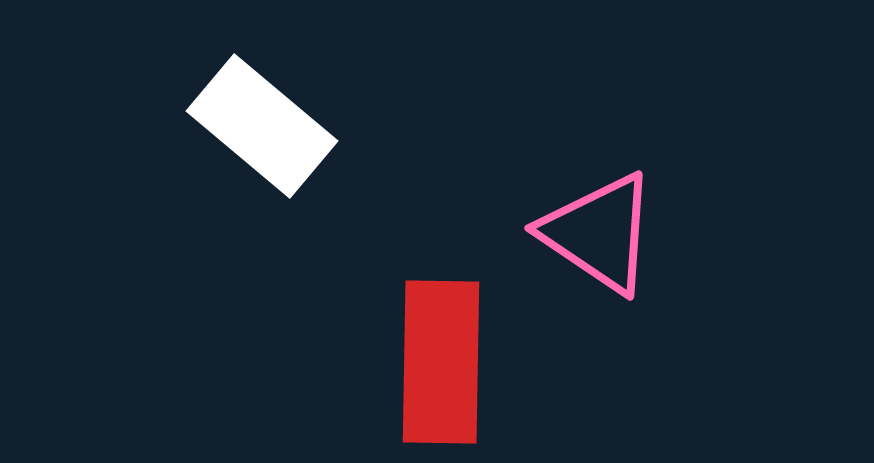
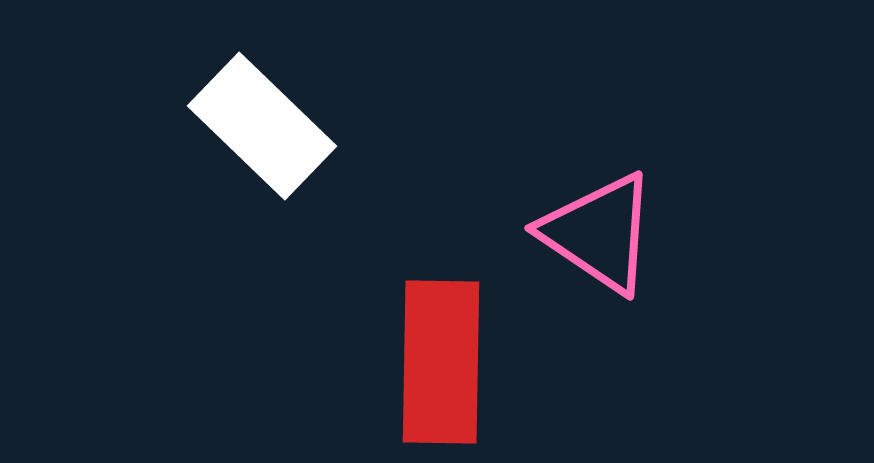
white rectangle: rotated 4 degrees clockwise
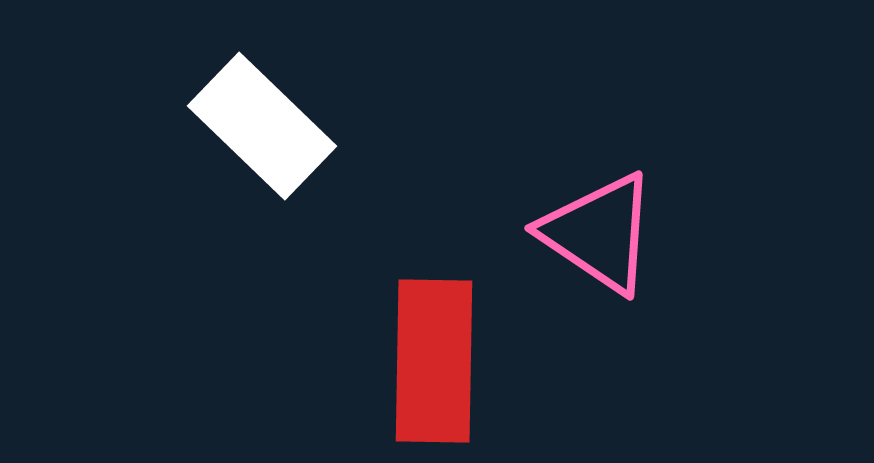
red rectangle: moved 7 px left, 1 px up
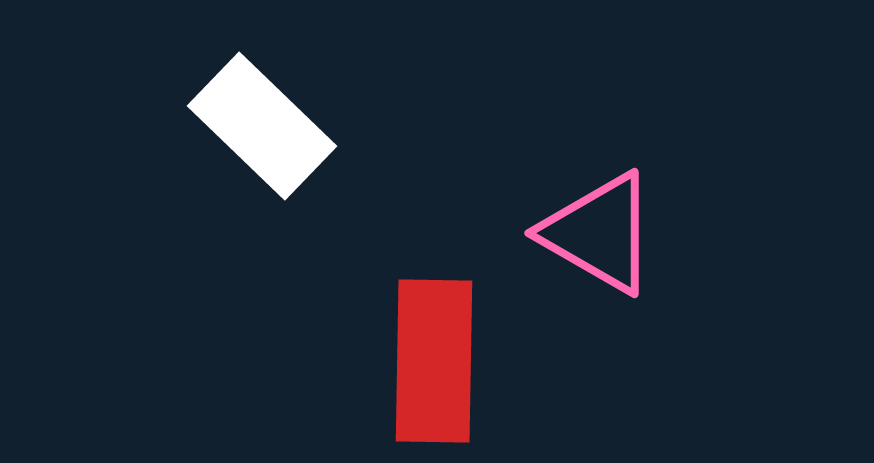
pink triangle: rotated 4 degrees counterclockwise
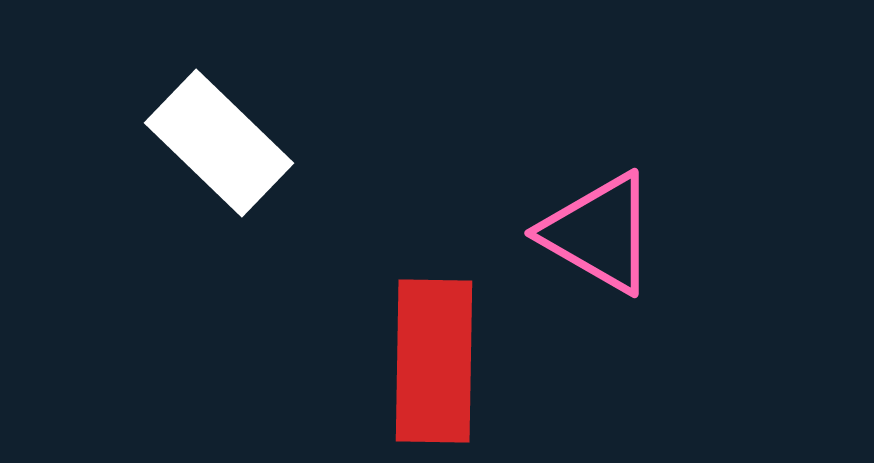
white rectangle: moved 43 px left, 17 px down
